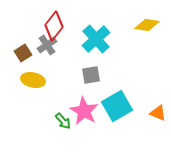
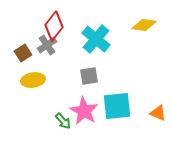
yellow diamond: moved 3 px left
cyan cross: rotated 8 degrees counterclockwise
gray square: moved 2 px left, 1 px down
yellow ellipse: rotated 20 degrees counterclockwise
cyan square: rotated 24 degrees clockwise
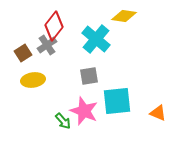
yellow diamond: moved 20 px left, 9 px up
cyan square: moved 5 px up
pink star: rotated 8 degrees counterclockwise
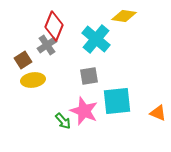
red diamond: rotated 16 degrees counterclockwise
brown square: moved 7 px down
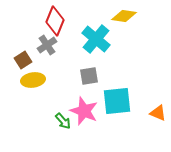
red diamond: moved 1 px right, 5 px up
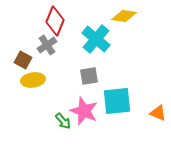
brown square: rotated 30 degrees counterclockwise
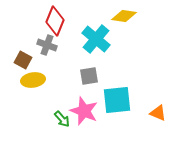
gray cross: rotated 36 degrees counterclockwise
cyan square: moved 1 px up
green arrow: moved 1 px left, 2 px up
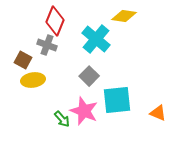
gray square: rotated 36 degrees counterclockwise
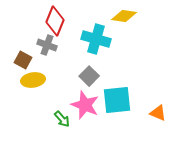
cyan cross: rotated 24 degrees counterclockwise
pink star: moved 1 px right, 6 px up
